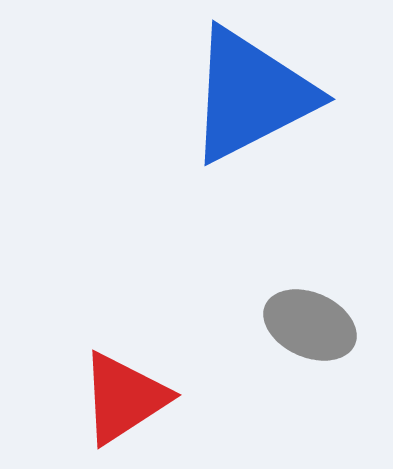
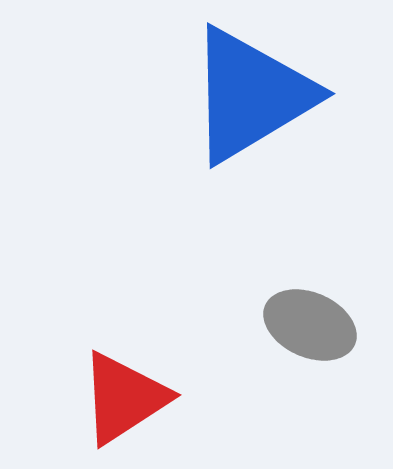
blue triangle: rotated 4 degrees counterclockwise
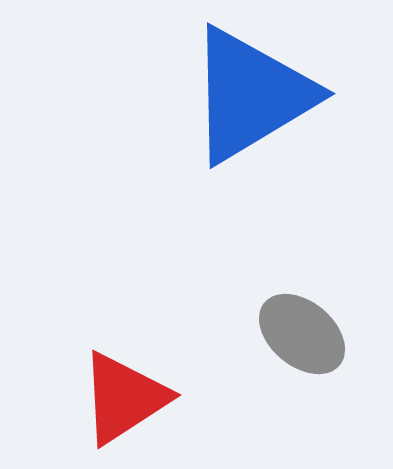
gray ellipse: moved 8 px left, 9 px down; rotated 16 degrees clockwise
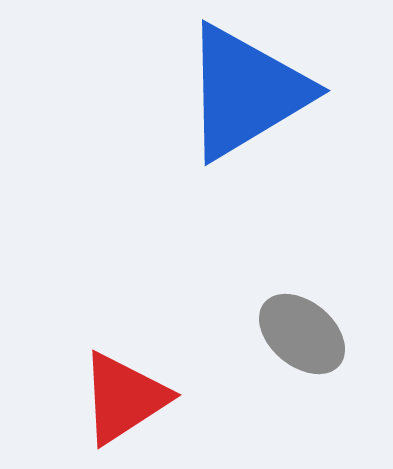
blue triangle: moved 5 px left, 3 px up
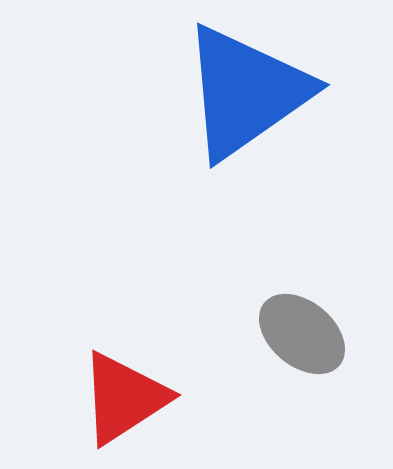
blue triangle: rotated 4 degrees counterclockwise
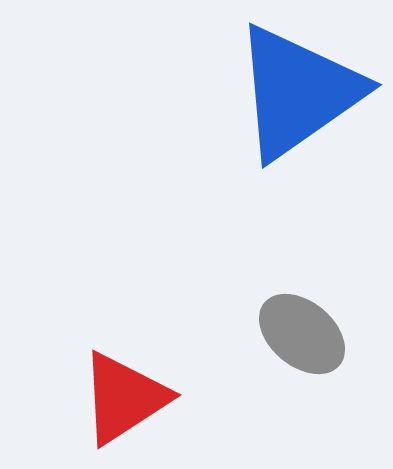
blue triangle: moved 52 px right
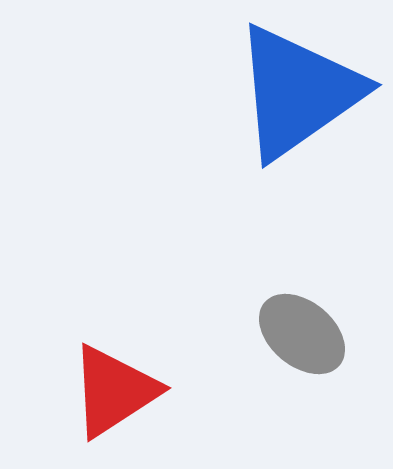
red triangle: moved 10 px left, 7 px up
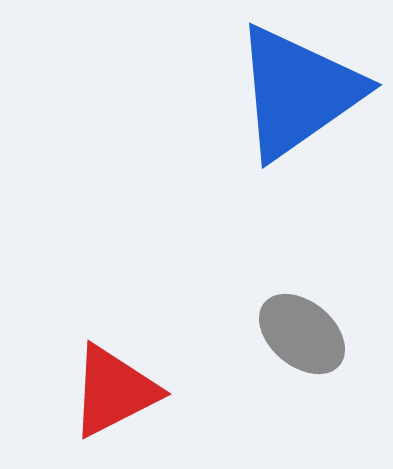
red triangle: rotated 6 degrees clockwise
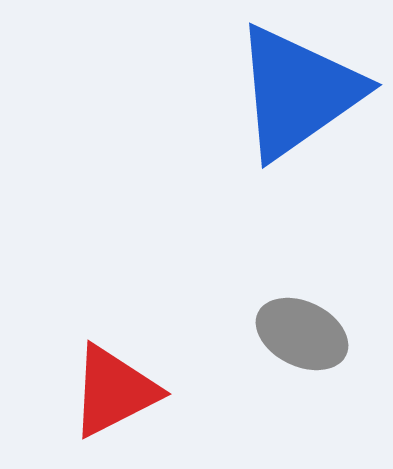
gray ellipse: rotated 14 degrees counterclockwise
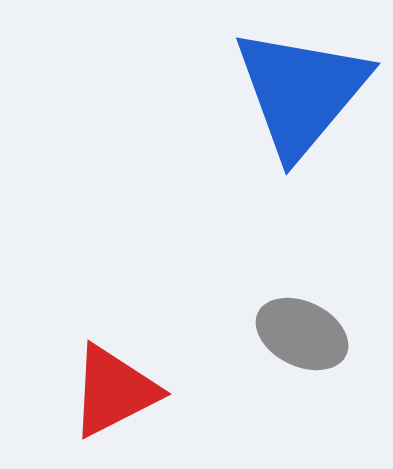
blue triangle: moved 3 px right; rotated 15 degrees counterclockwise
